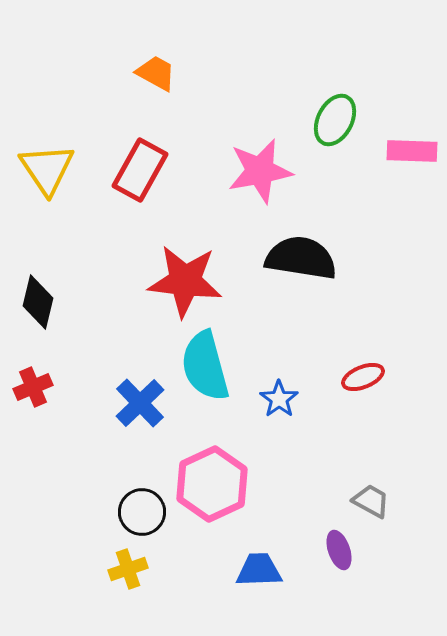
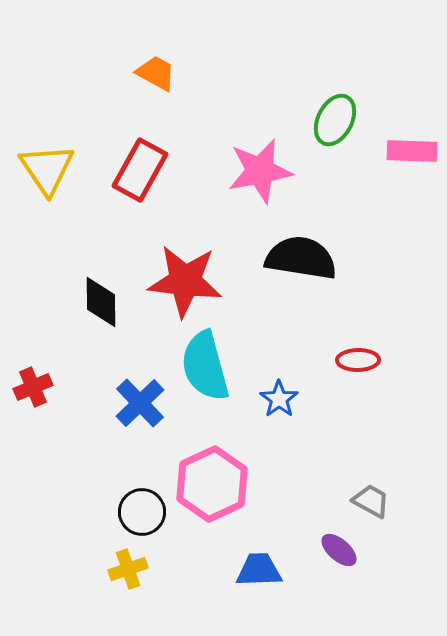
black diamond: moved 63 px right; rotated 14 degrees counterclockwise
red ellipse: moved 5 px left, 17 px up; rotated 21 degrees clockwise
purple ellipse: rotated 30 degrees counterclockwise
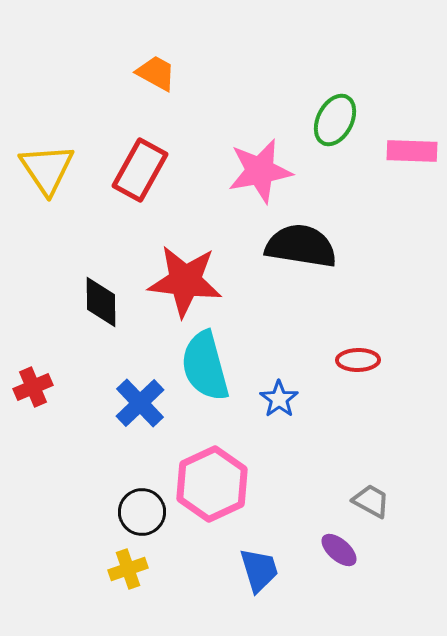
black semicircle: moved 12 px up
blue trapezoid: rotated 75 degrees clockwise
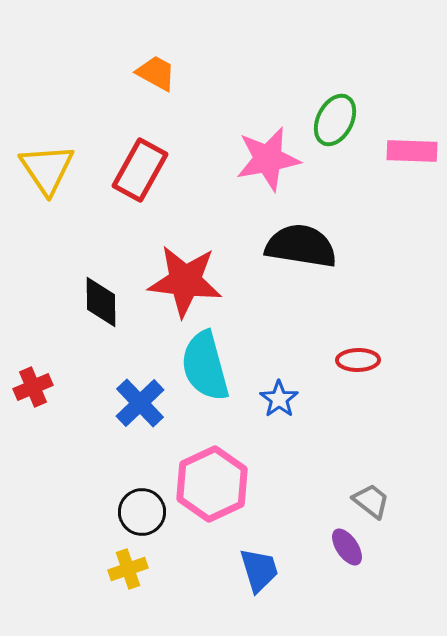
pink star: moved 8 px right, 12 px up
gray trapezoid: rotated 9 degrees clockwise
purple ellipse: moved 8 px right, 3 px up; rotated 15 degrees clockwise
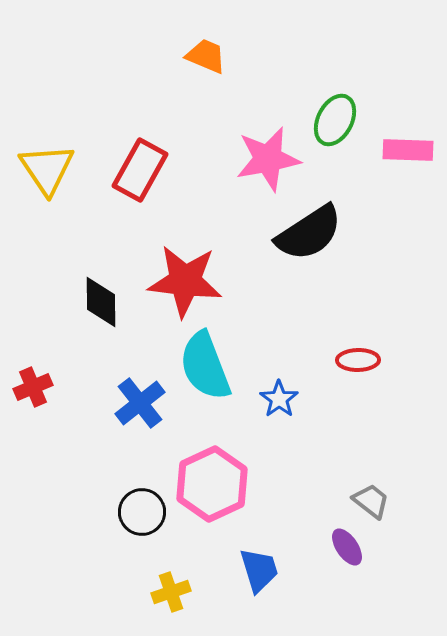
orange trapezoid: moved 50 px right, 17 px up; rotated 6 degrees counterclockwise
pink rectangle: moved 4 px left, 1 px up
black semicircle: moved 8 px right, 13 px up; rotated 138 degrees clockwise
cyan semicircle: rotated 6 degrees counterclockwise
blue cross: rotated 6 degrees clockwise
yellow cross: moved 43 px right, 23 px down
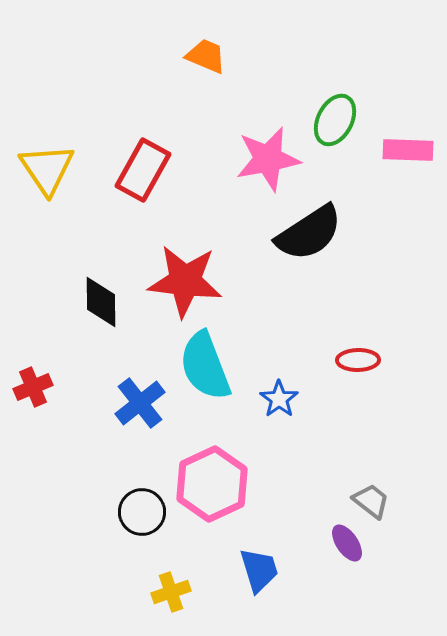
red rectangle: moved 3 px right
purple ellipse: moved 4 px up
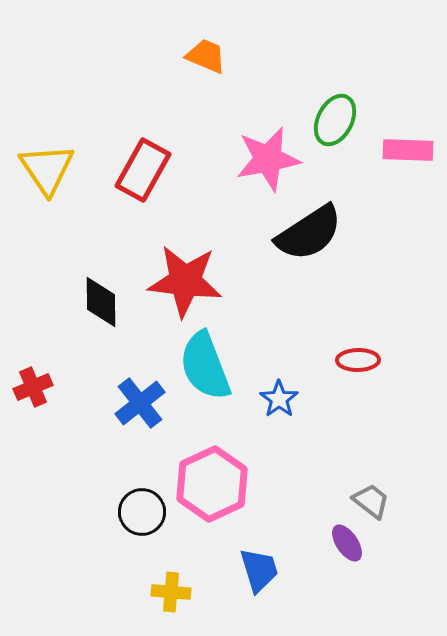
yellow cross: rotated 24 degrees clockwise
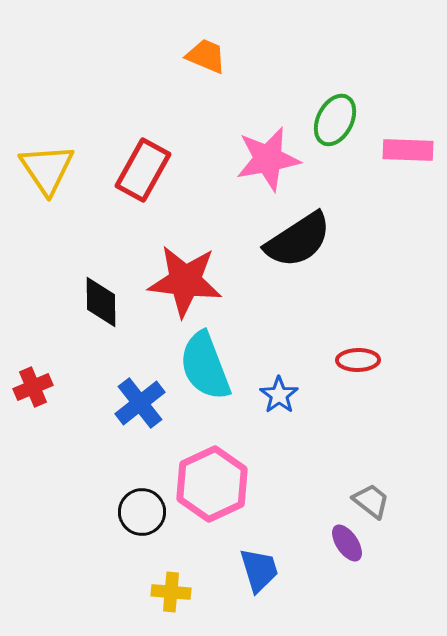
black semicircle: moved 11 px left, 7 px down
blue star: moved 4 px up
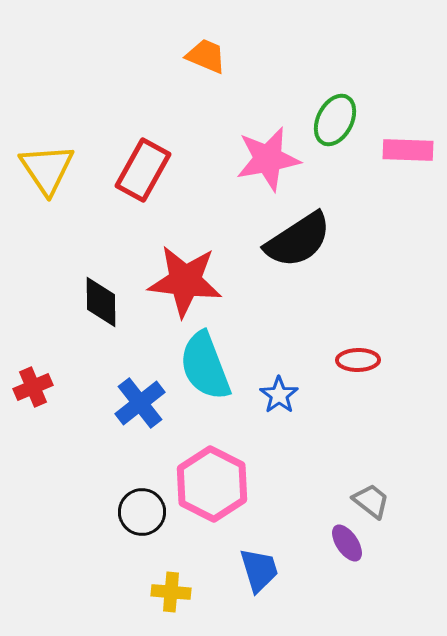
pink hexagon: rotated 8 degrees counterclockwise
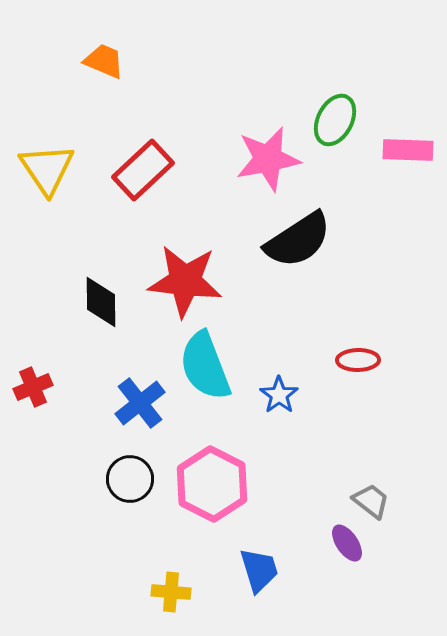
orange trapezoid: moved 102 px left, 5 px down
red rectangle: rotated 18 degrees clockwise
black circle: moved 12 px left, 33 px up
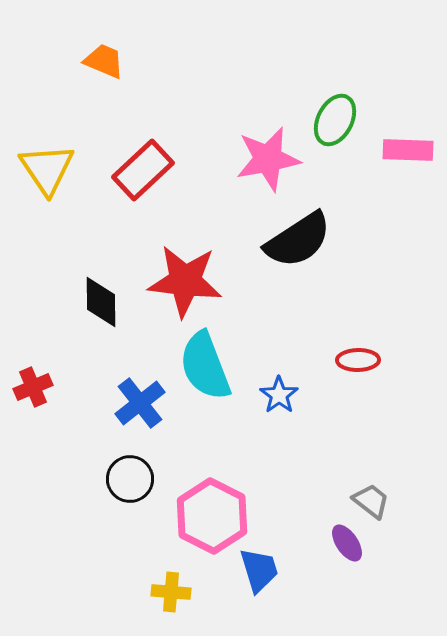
pink hexagon: moved 32 px down
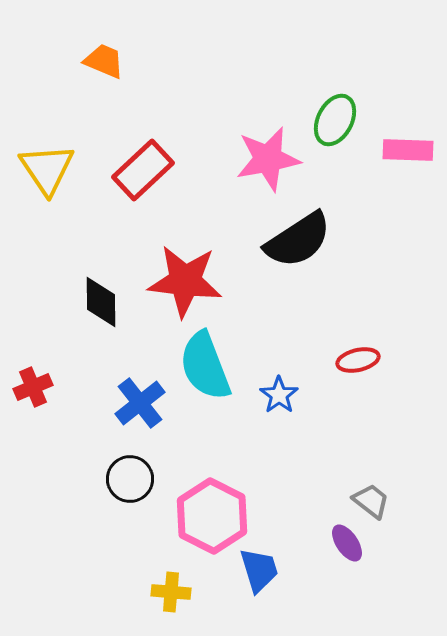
red ellipse: rotated 12 degrees counterclockwise
